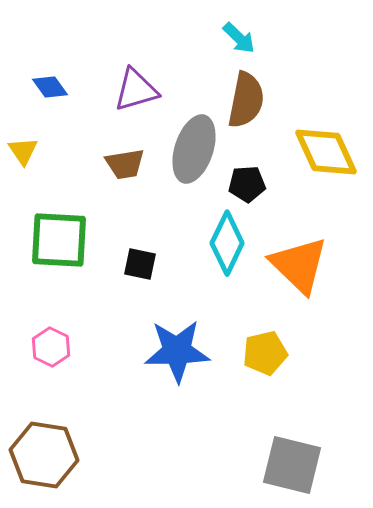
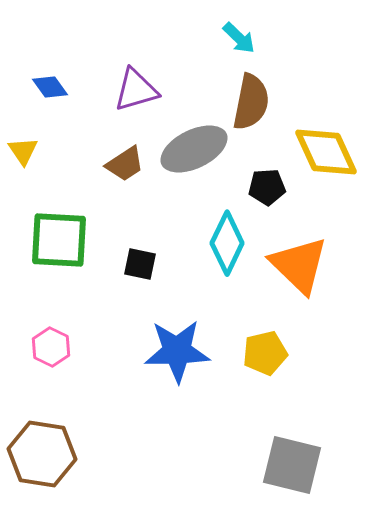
brown semicircle: moved 5 px right, 2 px down
gray ellipse: rotated 46 degrees clockwise
brown trapezoid: rotated 24 degrees counterclockwise
black pentagon: moved 20 px right, 3 px down
brown hexagon: moved 2 px left, 1 px up
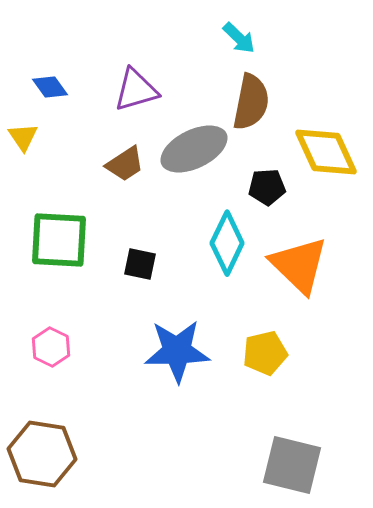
yellow triangle: moved 14 px up
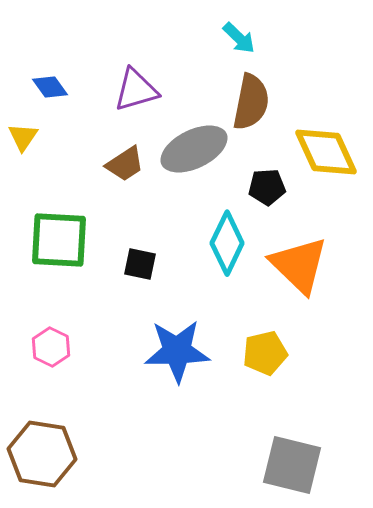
yellow triangle: rotated 8 degrees clockwise
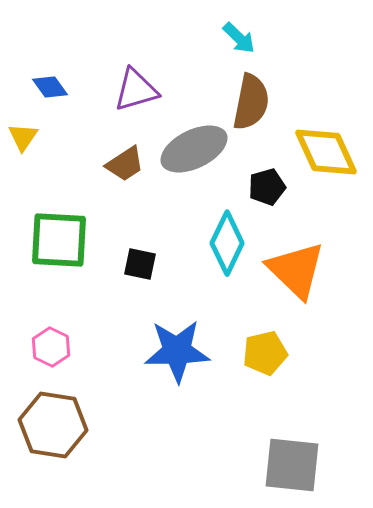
black pentagon: rotated 12 degrees counterclockwise
orange triangle: moved 3 px left, 5 px down
brown hexagon: moved 11 px right, 29 px up
gray square: rotated 8 degrees counterclockwise
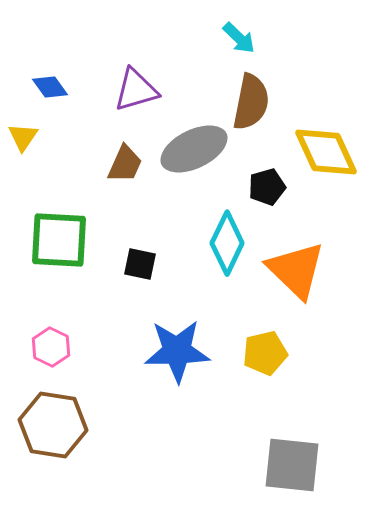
brown trapezoid: rotated 33 degrees counterclockwise
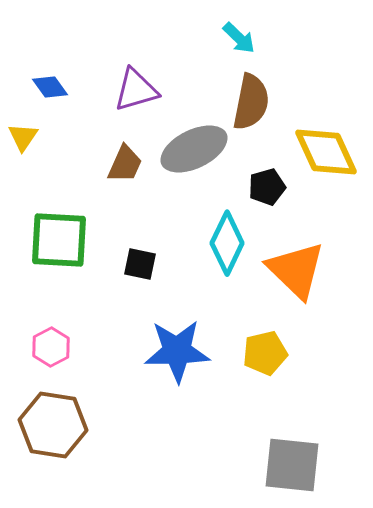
pink hexagon: rotated 6 degrees clockwise
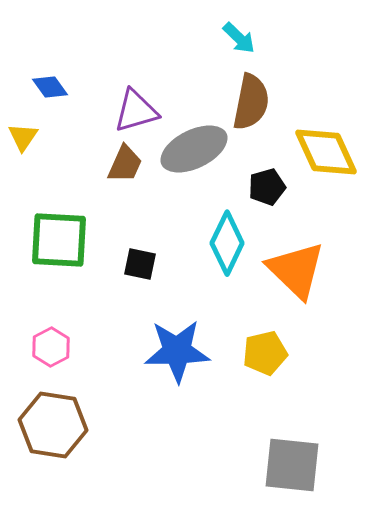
purple triangle: moved 21 px down
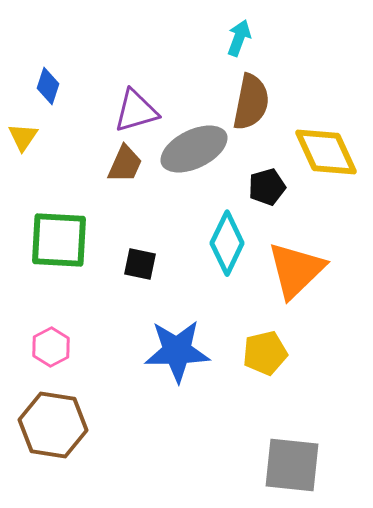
cyan arrow: rotated 114 degrees counterclockwise
blue diamond: moved 2 px left, 1 px up; rotated 54 degrees clockwise
orange triangle: rotated 32 degrees clockwise
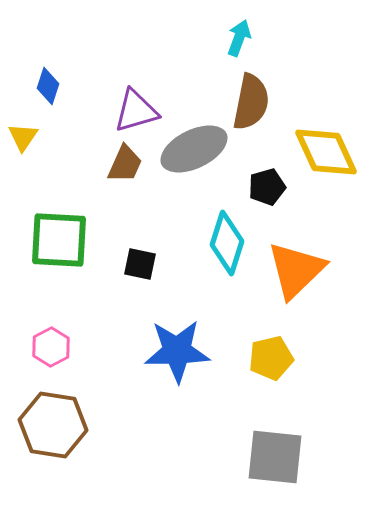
cyan diamond: rotated 8 degrees counterclockwise
yellow pentagon: moved 6 px right, 5 px down
gray square: moved 17 px left, 8 px up
